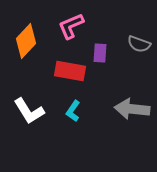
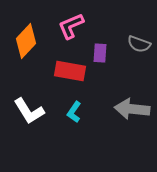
cyan L-shape: moved 1 px right, 1 px down
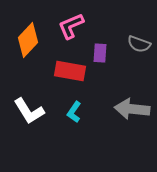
orange diamond: moved 2 px right, 1 px up
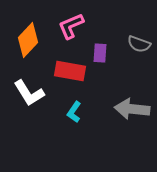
white L-shape: moved 18 px up
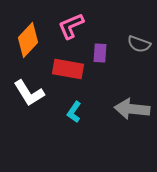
red rectangle: moved 2 px left, 2 px up
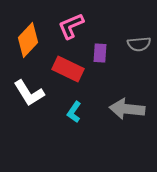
gray semicircle: rotated 25 degrees counterclockwise
red rectangle: rotated 16 degrees clockwise
gray arrow: moved 5 px left
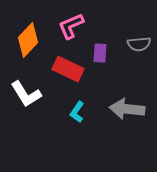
white L-shape: moved 3 px left, 1 px down
cyan L-shape: moved 3 px right
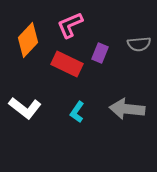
pink L-shape: moved 1 px left, 1 px up
purple rectangle: rotated 18 degrees clockwise
red rectangle: moved 1 px left, 5 px up
white L-shape: moved 1 px left, 14 px down; rotated 20 degrees counterclockwise
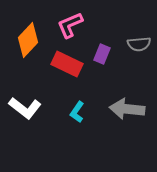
purple rectangle: moved 2 px right, 1 px down
